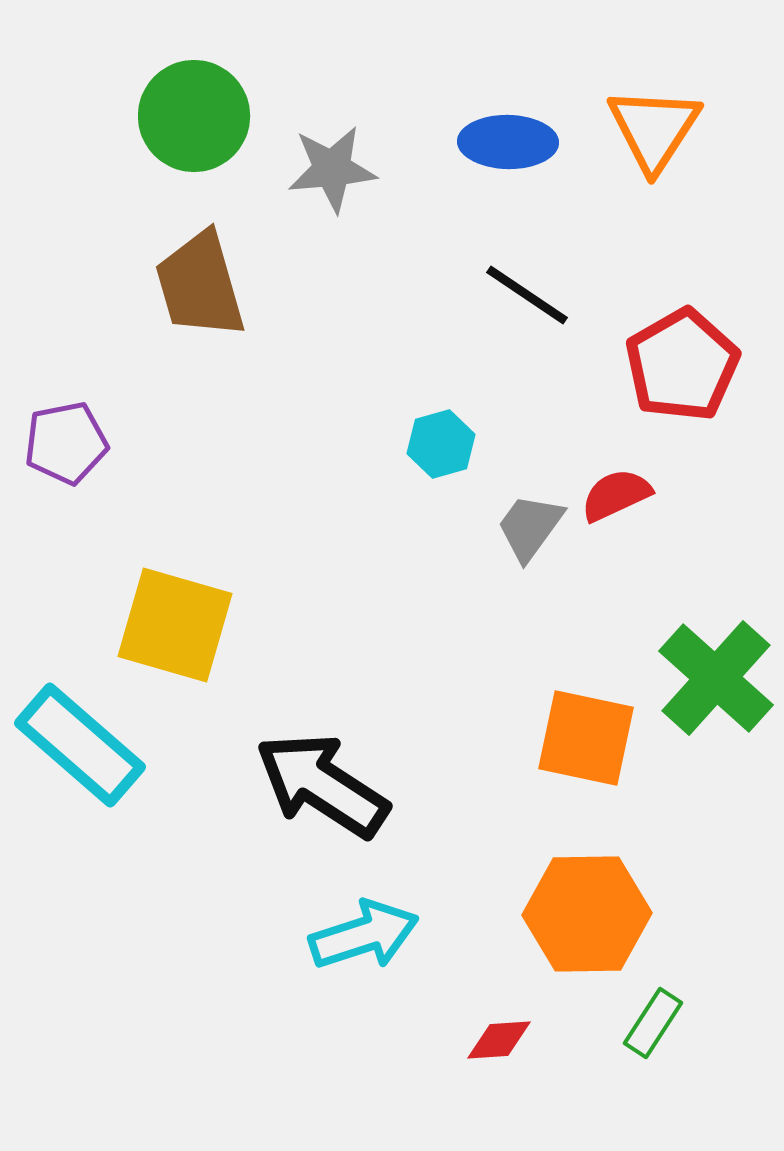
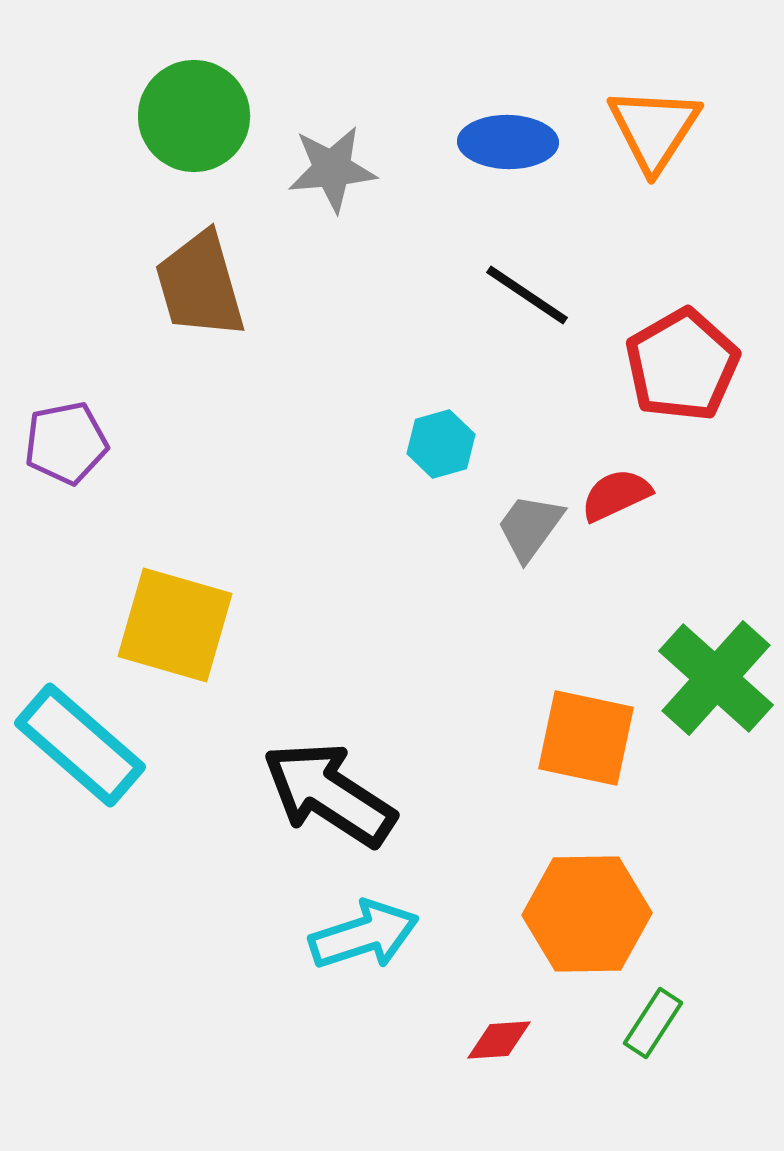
black arrow: moved 7 px right, 9 px down
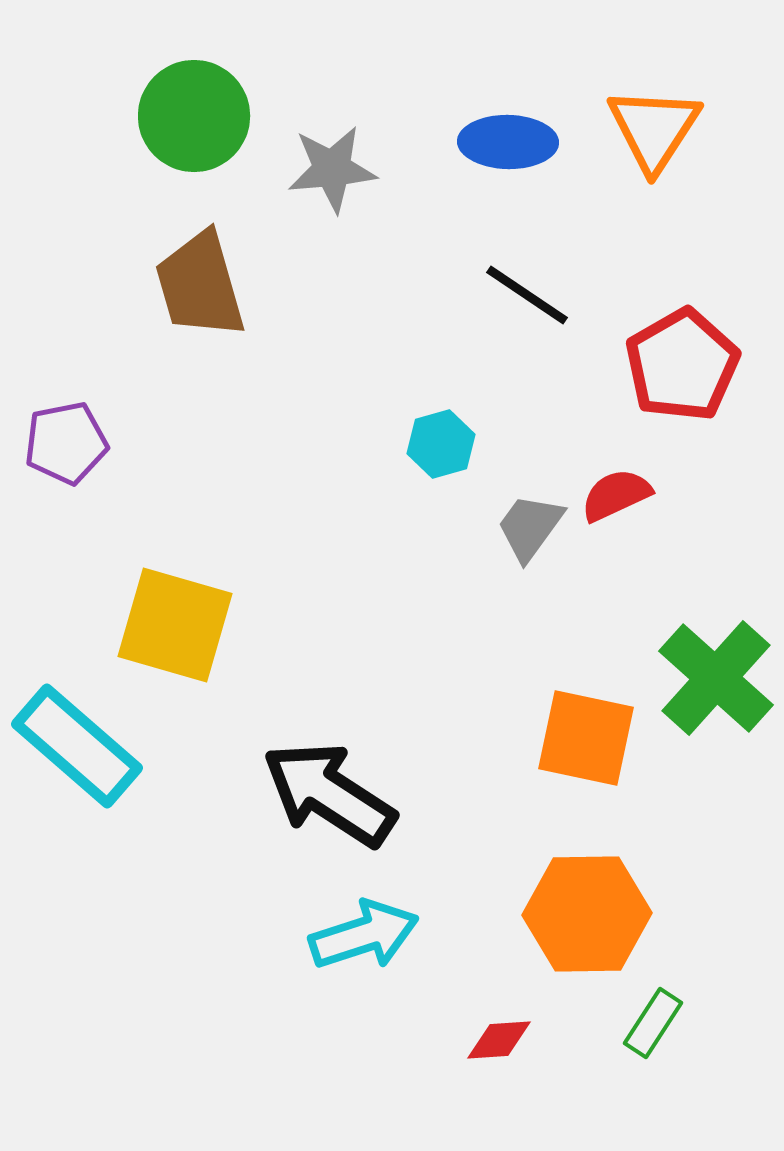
cyan rectangle: moved 3 px left, 1 px down
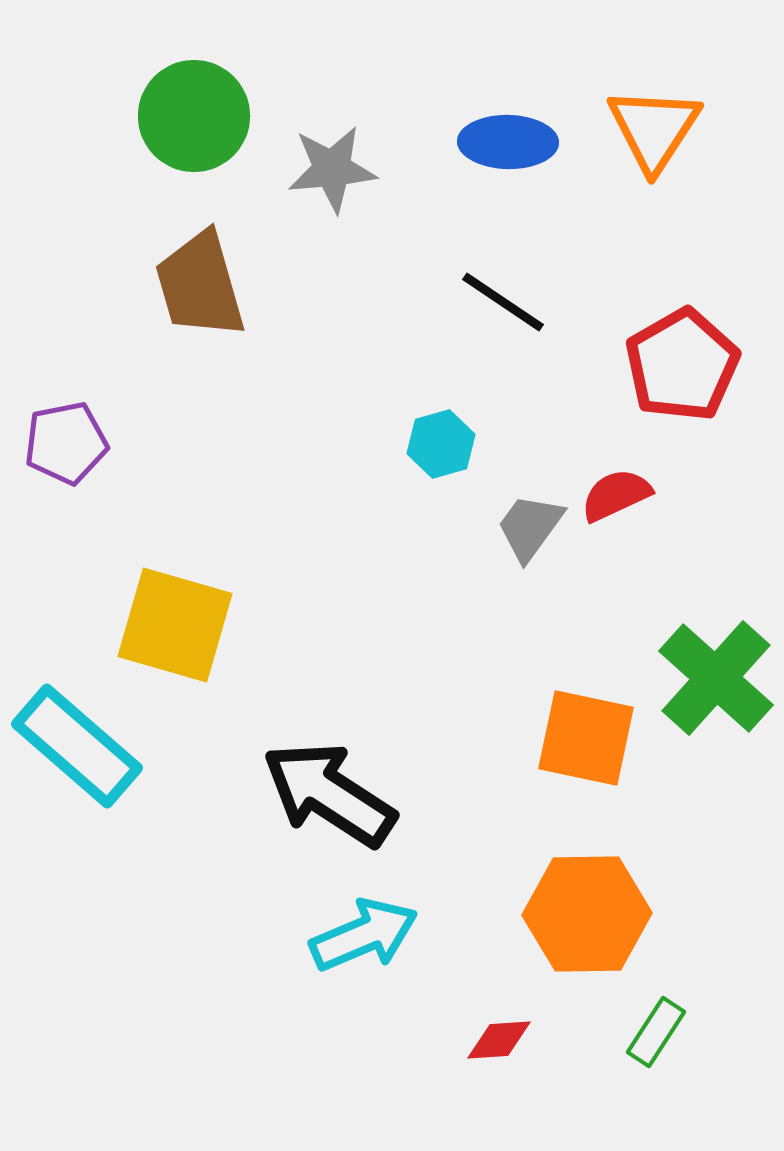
black line: moved 24 px left, 7 px down
cyan arrow: rotated 5 degrees counterclockwise
green rectangle: moved 3 px right, 9 px down
